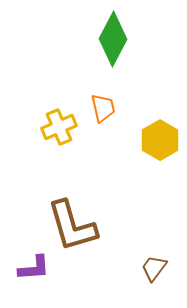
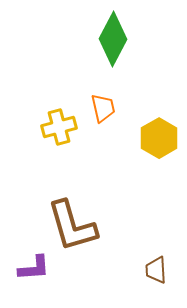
yellow cross: rotated 8 degrees clockwise
yellow hexagon: moved 1 px left, 2 px up
brown trapezoid: moved 2 px right, 2 px down; rotated 40 degrees counterclockwise
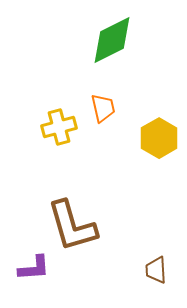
green diamond: moved 1 px left, 1 px down; rotated 36 degrees clockwise
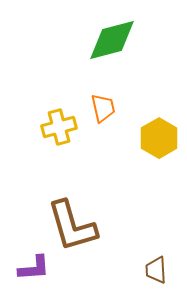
green diamond: rotated 12 degrees clockwise
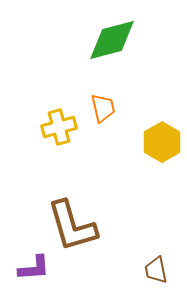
yellow hexagon: moved 3 px right, 4 px down
brown trapezoid: rotated 8 degrees counterclockwise
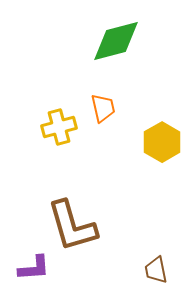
green diamond: moved 4 px right, 1 px down
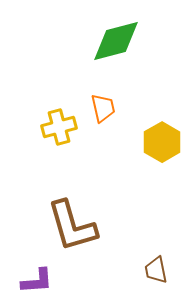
purple L-shape: moved 3 px right, 13 px down
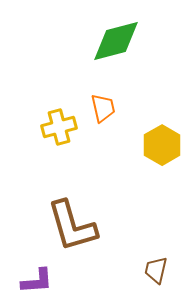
yellow hexagon: moved 3 px down
brown trapezoid: rotated 24 degrees clockwise
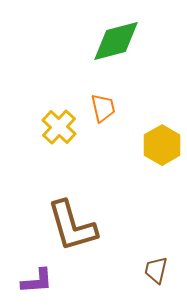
yellow cross: rotated 32 degrees counterclockwise
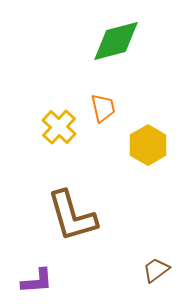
yellow hexagon: moved 14 px left
brown L-shape: moved 10 px up
brown trapezoid: rotated 40 degrees clockwise
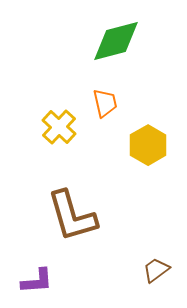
orange trapezoid: moved 2 px right, 5 px up
